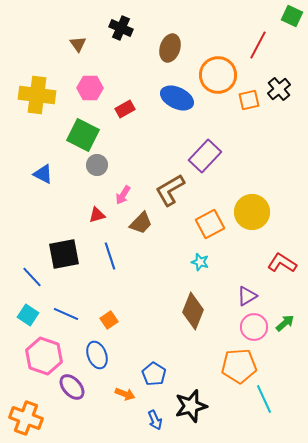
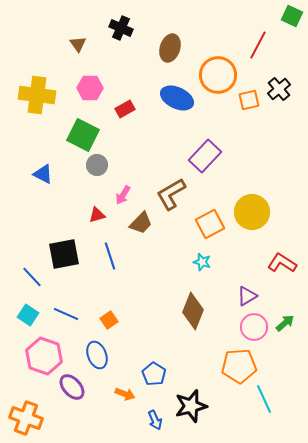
brown L-shape at (170, 190): moved 1 px right, 4 px down
cyan star at (200, 262): moved 2 px right
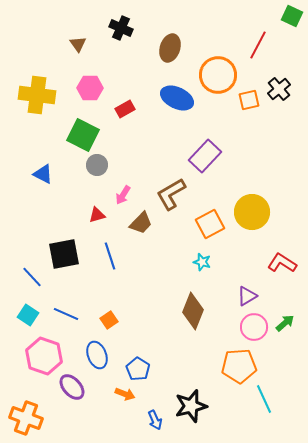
blue pentagon at (154, 374): moved 16 px left, 5 px up
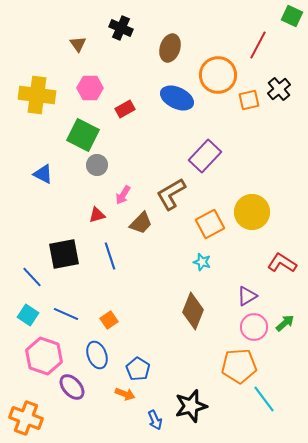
cyan line at (264, 399): rotated 12 degrees counterclockwise
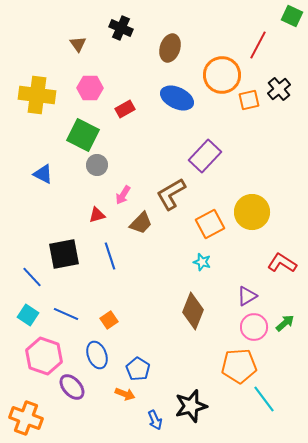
orange circle at (218, 75): moved 4 px right
